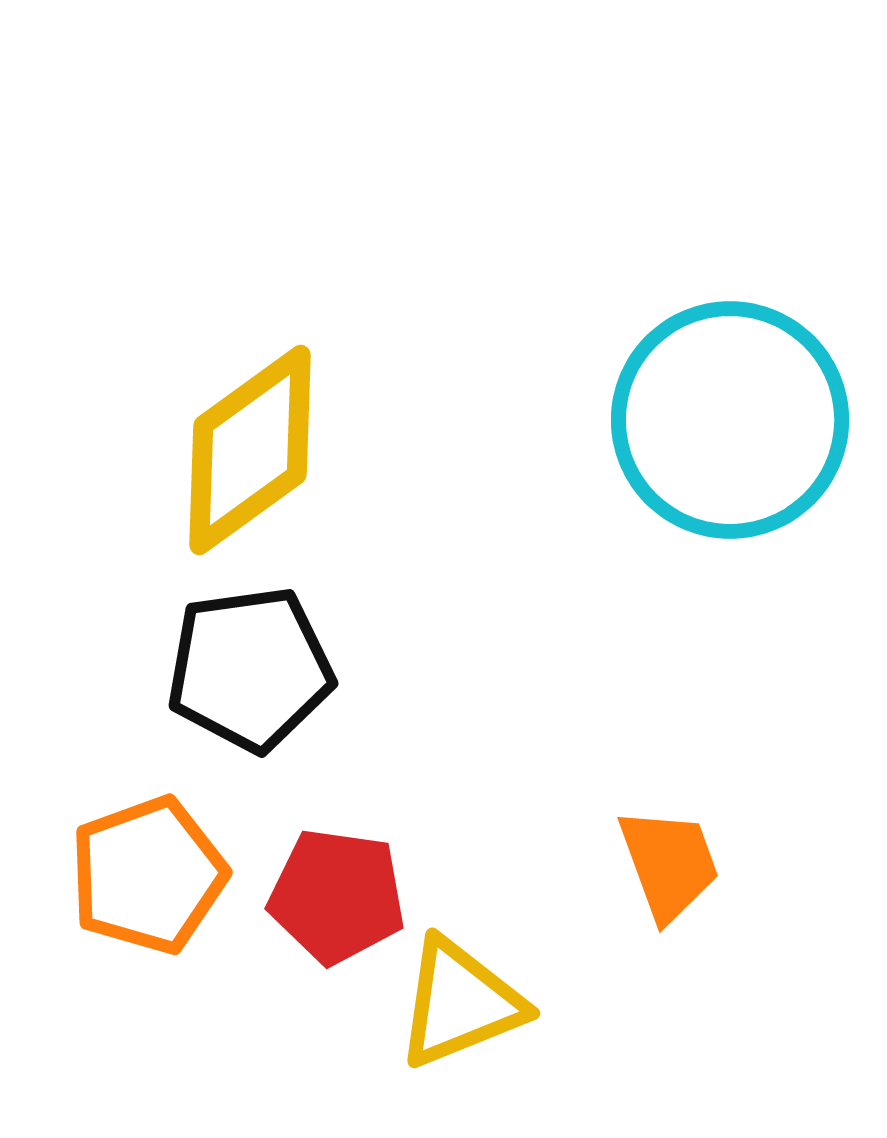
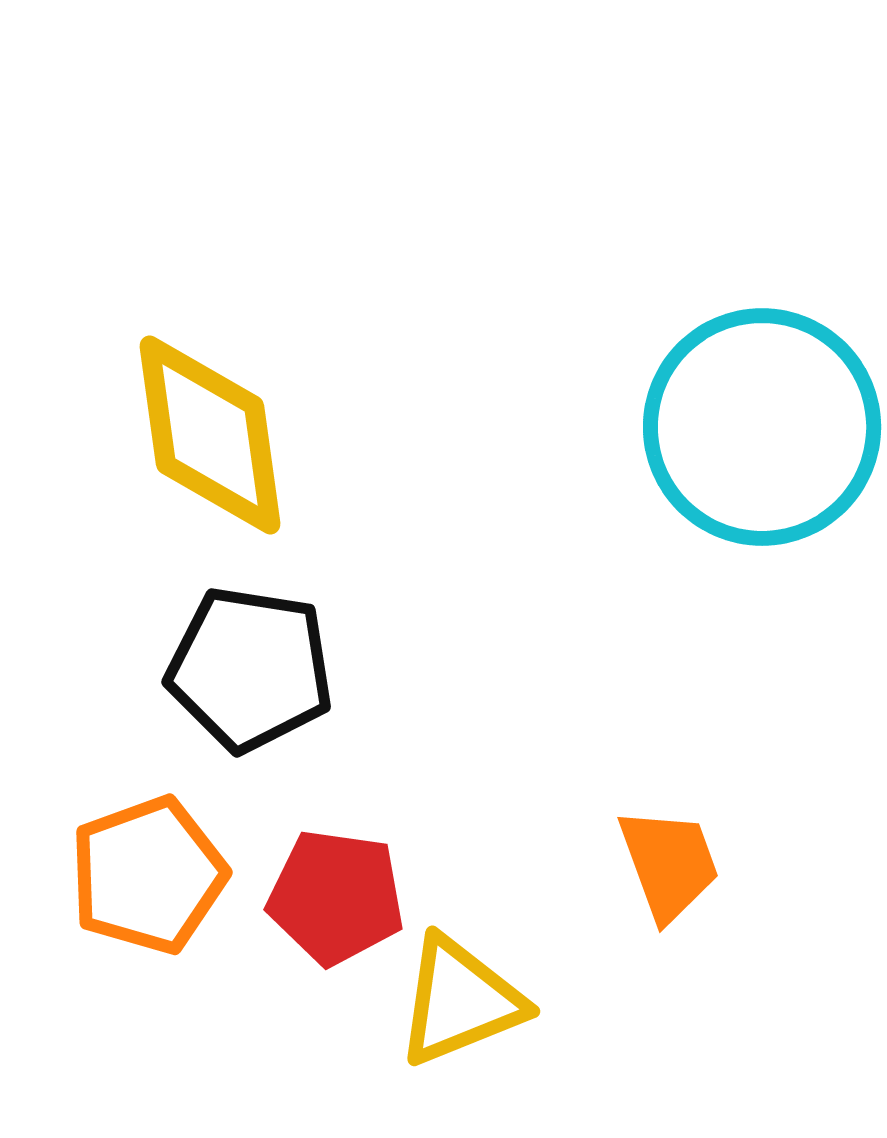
cyan circle: moved 32 px right, 7 px down
yellow diamond: moved 40 px left, 15 px up; rotated 62 degrees counterclockwise
black pentagon: rotated 17 degrees clockwise
red pentagon: moved 1 px left, 1 px down
yellow triangle: moved 2 px up
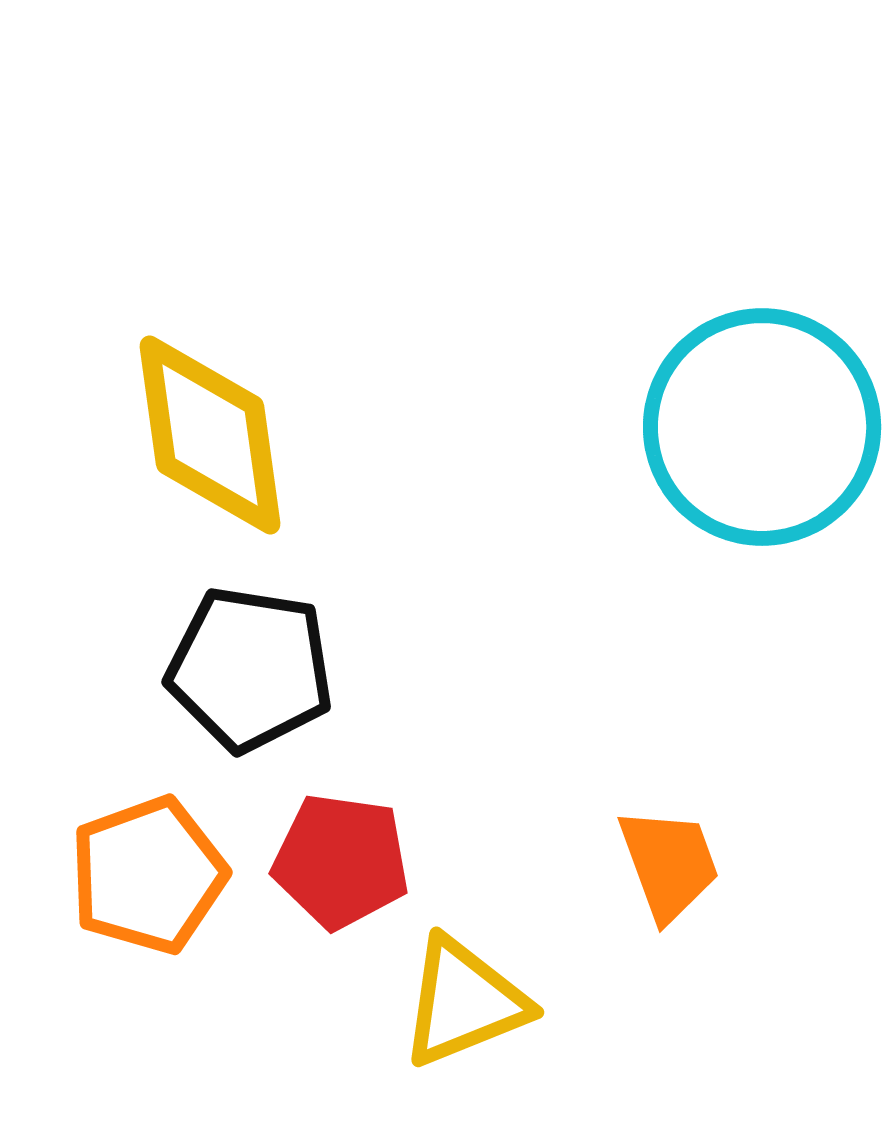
red pentagon: moved 5 px right, 36 px up
yellow triangle: moved 4 px right, 1 px down
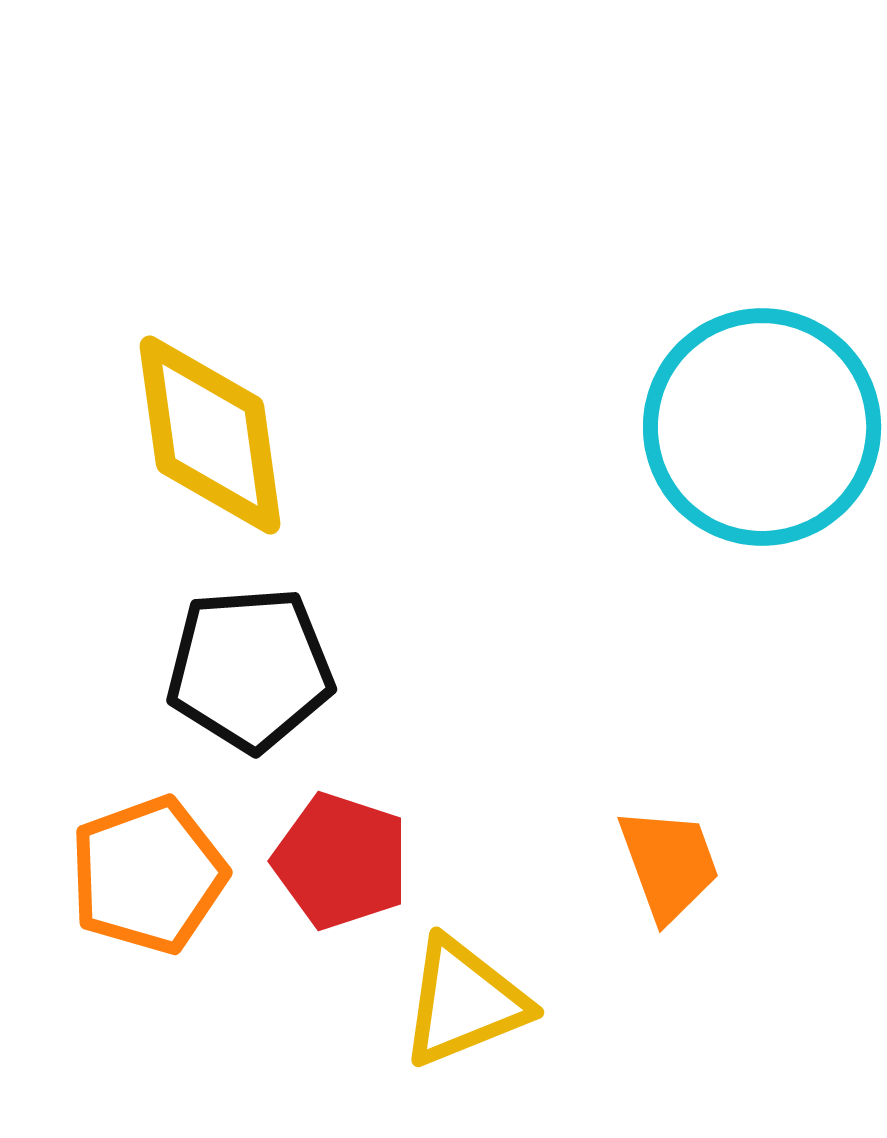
black pentagon: rotated 13 degrees counterclockwise
red pentagon: rotated 10 degrees clockwise
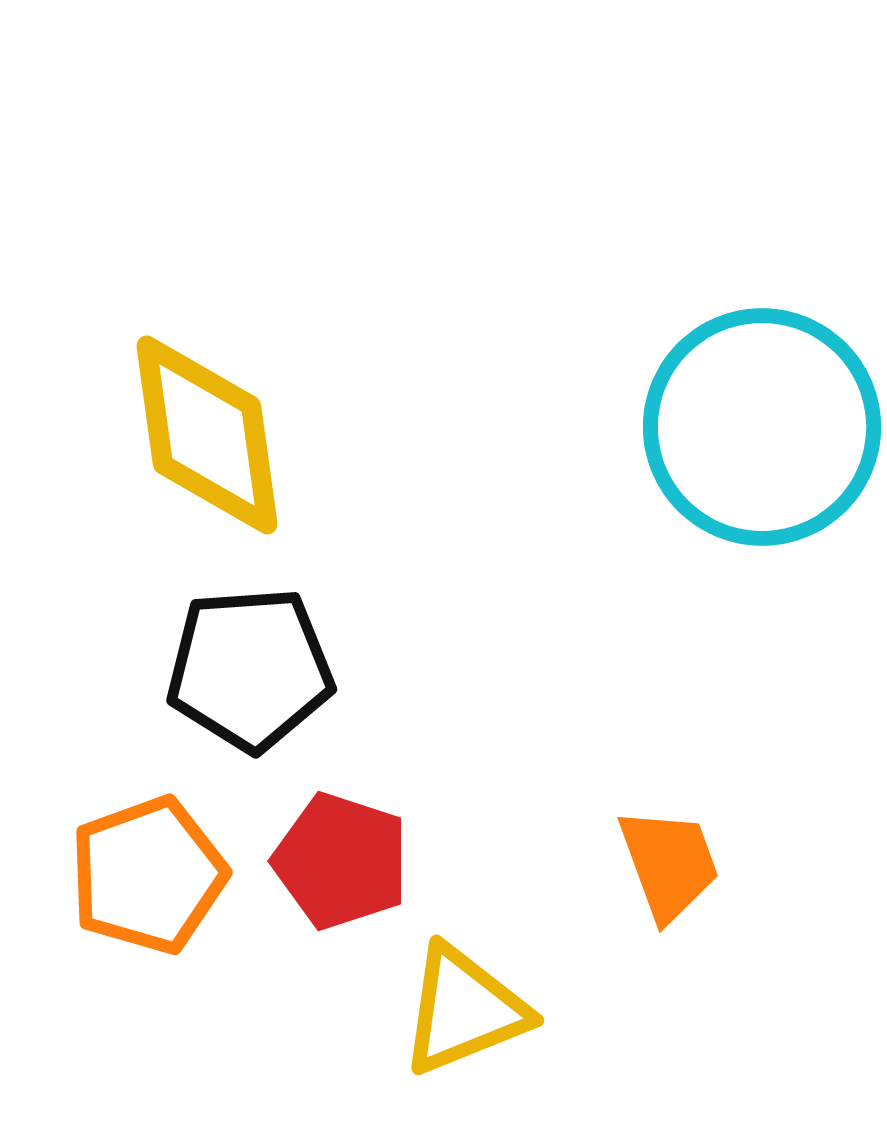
yellow diamond: moved 3 px left
yellow triangle: moved 8 px down
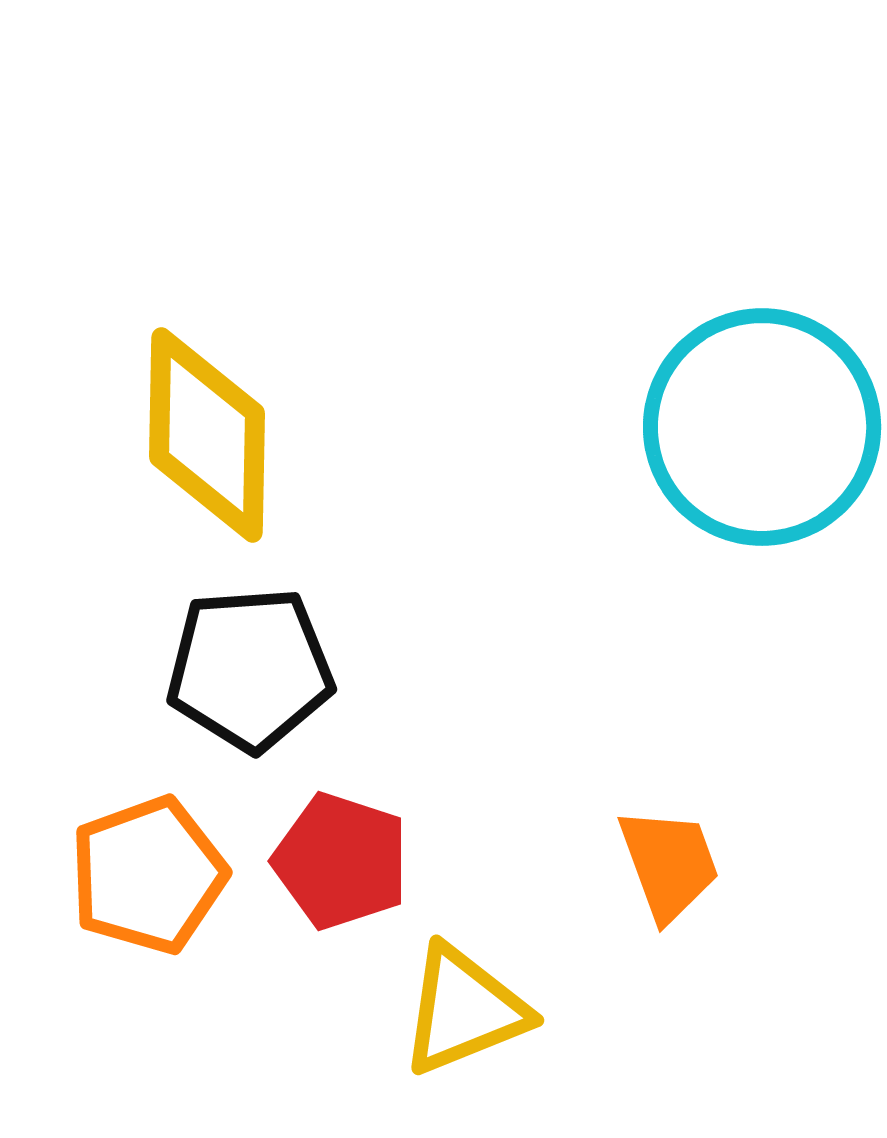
yellow diamond: rotated 9 degrees clockwise
